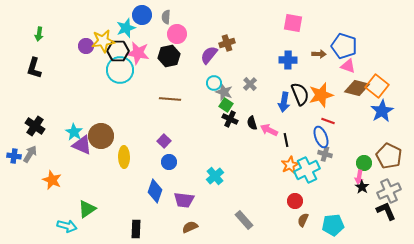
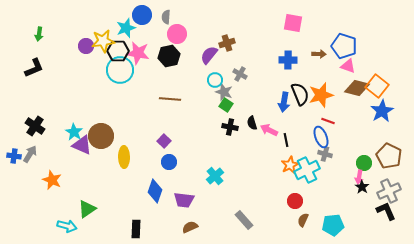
black L-shape at (34, 68): rotated 130 degrees counterclockwise
cyan circle at (214, 83): moved 1 px right, 3 px up
gray cross at (250, 84): moved 10 px left, 10 px up; rotated 16 degrees counterclockwise
black cross at (230, 119): moved 8 px down; rotated 14 degrees counterclockwise
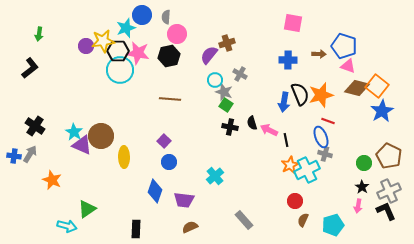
black L-shape at (34, 68): moved 4 px left; rotated 15 degrees counterclockwise
pink arrow at (359, 177): moved 1 px left, 29 px down
cyan pentagon at (333, 225): rotated 10 degrees counterclockwise
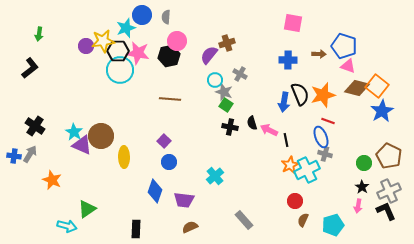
pink circle at (177, 34): moved 7 px down
orange star at (321, 95): moved 2 px right
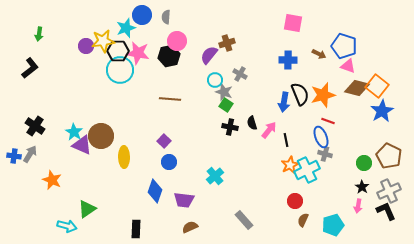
brown arrow at (319, 54): rotated 24 degrees clockwise
pink arrow at (269, 130): rotated 102 degrees clockwise
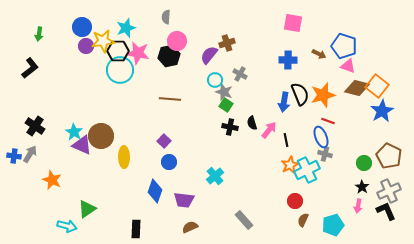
blue circle at (142, 15): moved 60 px left, 12 px down
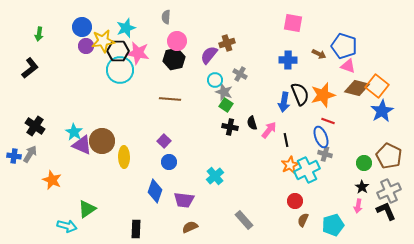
black hexagon at (169, 56): moved 5 px right, 3 px down
brown circle at (101, 136): moved 1 px right, 5 px down
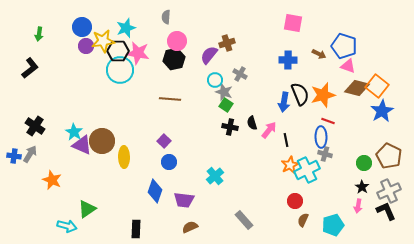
blue ellipse at (321, 137): rotated 20 degrees clockwise
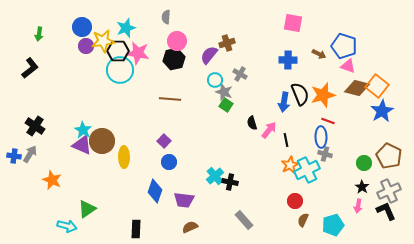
black cross at (230, 127): moved 55 px down
cyan star at (74, 132): moved 9 px right, 2 px up
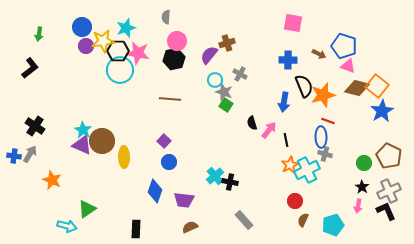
black semicircle at (300, 94): moved 4 px right, 8 px up
